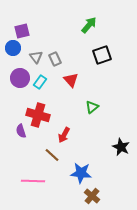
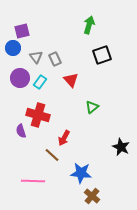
green arrow: rotated 24 degrees counterclockwise
red arrow: moved 3 px down
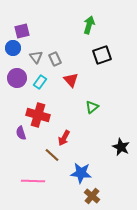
purple circle: moved 3 px left
purple semicircle: moved 2 px down
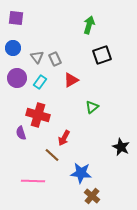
purple square: moved 6 px left, 13 px up; rotated 21 degrees clockwise
gray triangle: moved 1 px right
red triangle: rotated 42 degrees clockwise
